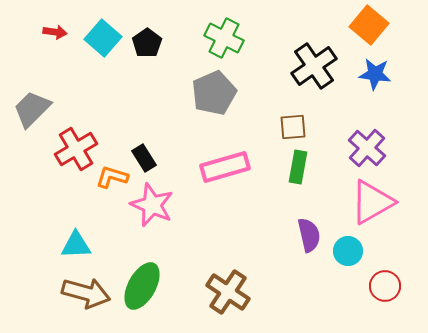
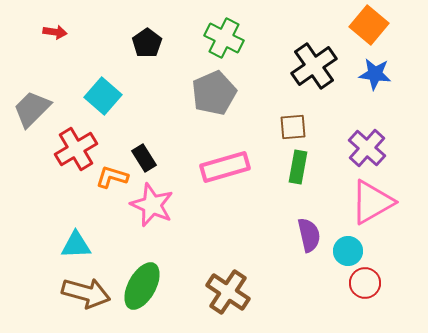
cyan square: moved 58 px down
red circle: moved 20 px left, 3 px up
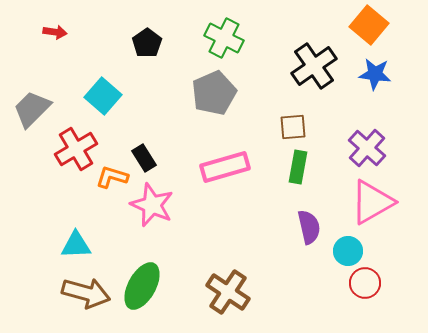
purple semicircle: moved 8 px up
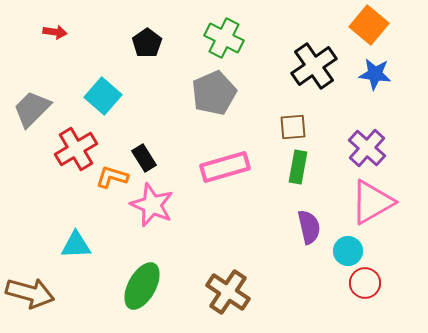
brown arrow: moved 56 px left
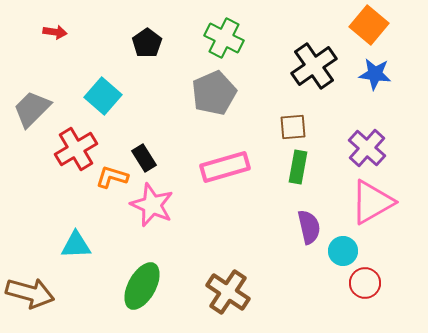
cyan circle: moved 5 px left
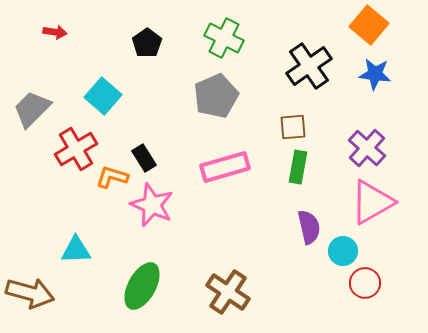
black cross: moved 5 px left
gray pentagon: moved 2 px right, 3 px down
cyan triangle: moved 5 px down
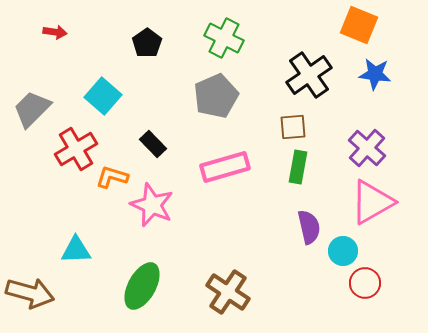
orange square: moved 10 px left; rotated 18 degrees counterclockwise
black cross: moved 9 px down
black rectangle: moved 9 px right, 14 px up; rotated 12 degrees counterclockwise
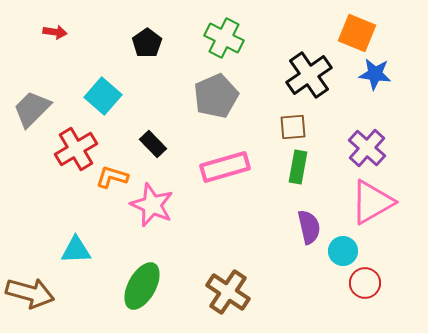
orange square: moved 2 px left, 8 px down
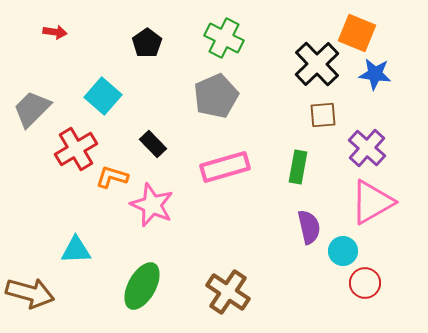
black cross: moved 8 px right, 11 px up; rotated 9 degrees counterclockwise
brown square: moved 30 px right, 12 px up
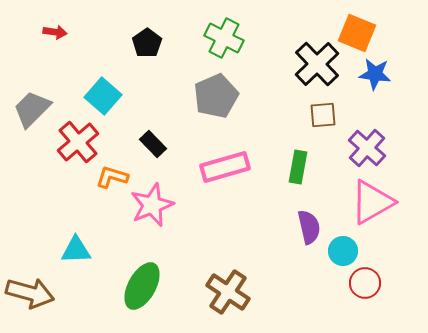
red cross: moved 2 px right, 7 px up; rotated 9 degrees counterclockwise
pink star: rotated 27 degrees clockwise
